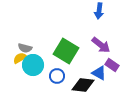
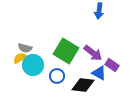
purple arrow: moved 8 px left, 8 px down
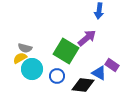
purple arrow: moved 6 px left, 15 px up; rotated 78 degrees counterclockwise
cyan circle: moved 1 px left, 4 px down
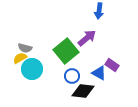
green square: rotated 20 degrees clockwise
blue circle: moved 15 px right
black diamond: moved 6 px down
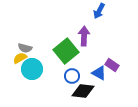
blue arrow: rotated 21 degrees clockwise
purple arrow: moved 3 px left, 2 px up; rotated 48 degrees counterclockwise
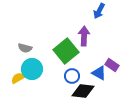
yellow semicircle: moved 2 px left, 20 px down
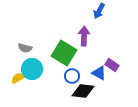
green square: moved 2 px left, 2 px down; rotated 20 degrees counterclockwise
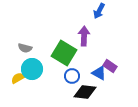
purple rectangle: moved 2 px left, 1 px down
black diamond: moved 2 px right, 1 px down
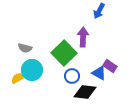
purple arrow: moved 1 px left, 1 px down
green square: rotated 15 degrees clockwise
cyan circle: moved 1 px down
